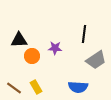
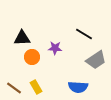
black line: rotated 66 degrees counterclockwise
black triangle: moved 3 px right, 2 px up
orange circle: moved 1 px down
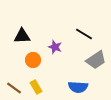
black triangle: moved 2 px up
purple star: moved 1 px up; rotated 16 degrees clockwise
orange circle: moved 1 px right, 3 px down
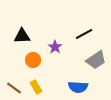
black line: rotated 60 degrees counterclockwise
purple star: rotated 16 degrees clockwise
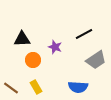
black triangle: moved 3 px down
purple star: rotated 16 degrees counterclockwise
brown line: moved 3 px left
